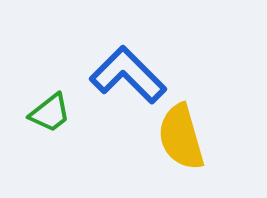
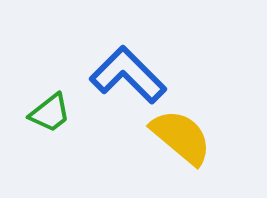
yellow semicircle: rotated 146 degrees clockwise
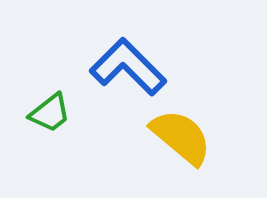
blue L-shape: moved 8 px up
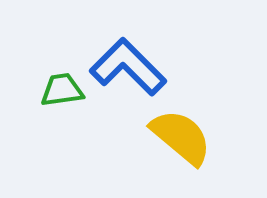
green trapezoid: moved 12 px right, 23 px up; rotated 150 degrees counterclockwise
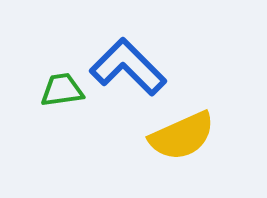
yellow semicircle: moved 1 px right, 1 px up; rotated 116 degrees clockwise
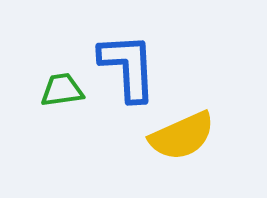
blue L-shape: rotated 42 degrees clockwise
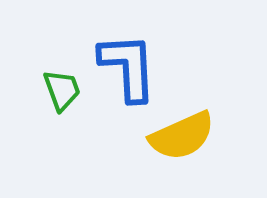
green trapezoid: rotated 78 degrees clockwise
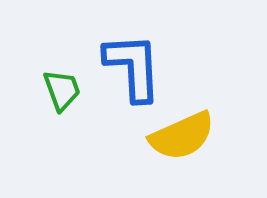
blue L-shape: moved 5 px right
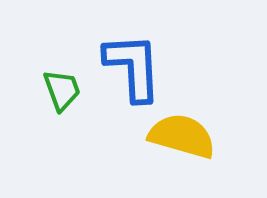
yellow semicircle: rotated 140 degrees counterclockwise
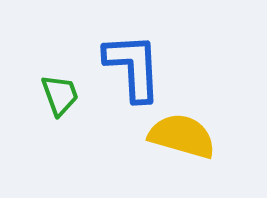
green trapezoid: moved 2 px left, 5 px down
